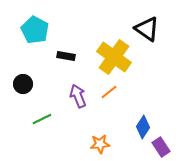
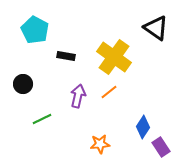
black triangle: moved 9 px right, 1 px up
purple arrow: rotated 35 degrees clockwise
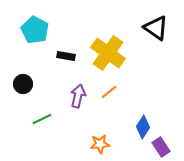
yellow cross: moved 6 px left, 4 px up
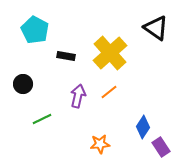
yellow cross: moved 2 px right; rotated 12 degrees clockwise
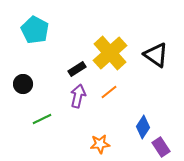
black triangle: moved 27 px down
black rectangle: moved 11 px right, 13 px down; rotated 42 degrees counterclockwise
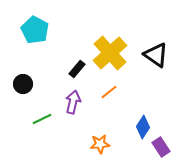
black rectangle: rotated 18 degrees counterclockwise
purple arrow: moved 5 px left, 6 px down
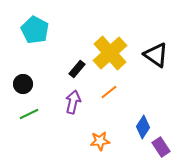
green line: moved 13 px left, 5 px up
orange star: moved 3 px up
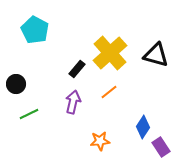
black triangle: rotated 20 degrees counterclockwise
black circle: moved 7 px left
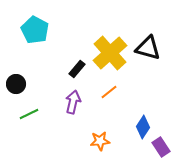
black triangle: moved 8 px left, 7 px up
